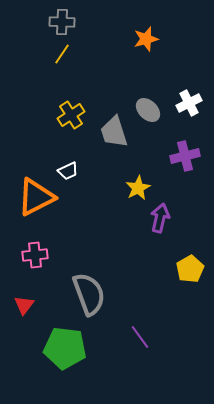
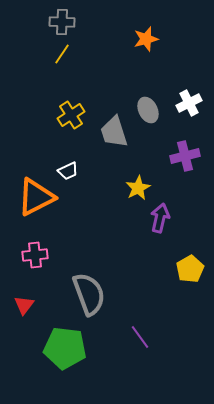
gray ellipse: rotated 20 degrees clockwise
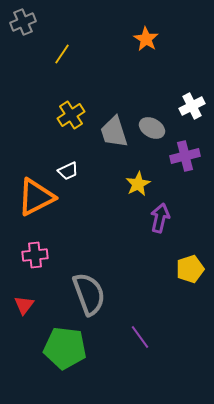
gray cross: moved 39 px left; rotated 25 degrees counterclockwise
orange star: rotated 25 degrees counterclockwise
white cross: moved 3 px right, 3 px down
gray ellipse: moved 4 px right, 18 px down; rotated 35 degrees counterclockwise
yellow star: moved 4 px up
yellow pentagon: rotated 12 degrees clockwise
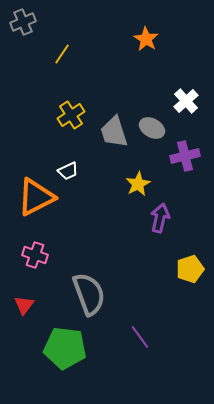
white cross: moved 6 px left, 5 px up; rotated 15 degrees counterclockwise
pink cross: rotated 25 degrees clockwise
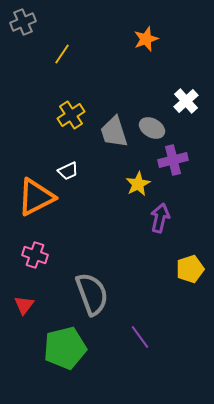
orange star: rotated 20 degrees clockwise
purple cross: moved 12 px left, 4 px down
gray semicircle: moved 3 px right
green pentagon: rotated 21 degrees counterclockwise
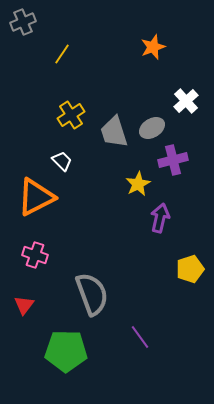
orange star: moved 7 px right, 8 px down
gray ellipse: rotated 60 degrees counterclockwise
white trapezoid: moved 6 px left, 10 px up; rotated 110 degrees counterclockwise
green pentagon: moved 1 px right, 3 px down; rotated 15 degrees clockwise
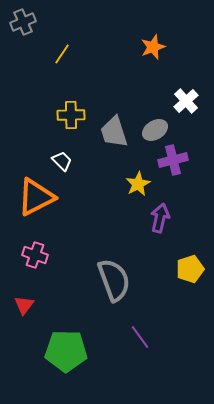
yellow cross: rotated 32 degrees clockwise
gray ellipse: moved 3 px right, 2 px down
gray semicircle: moved 22 px right, 14 px up
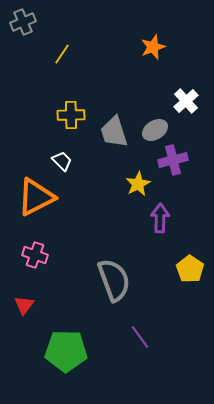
purple arrow: rotated 12 degrees counterclockwise
yellow pentagon: rotated 20 degrees counterclockwise
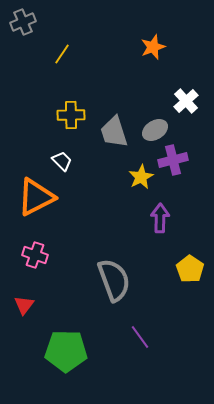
yellow star: moved 3 px right, 7 px up
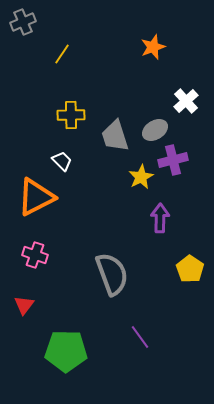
gray trapezoid: moved 1 px right, 4 px down
gray semicircle: moved 2 px left, 6 px up
